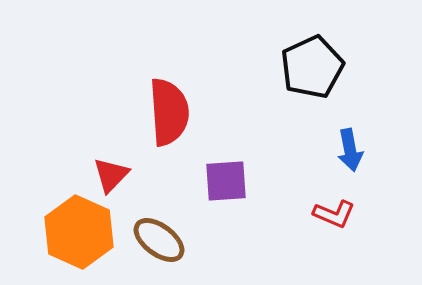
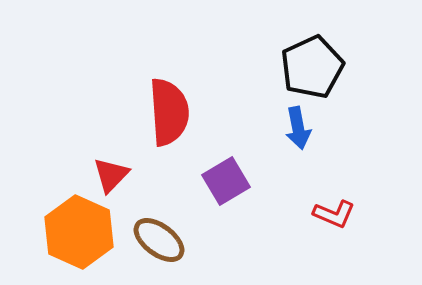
blue arrow: moved 52 px left, 22 px up
purple square: rotated 27 degrees counterclockwise
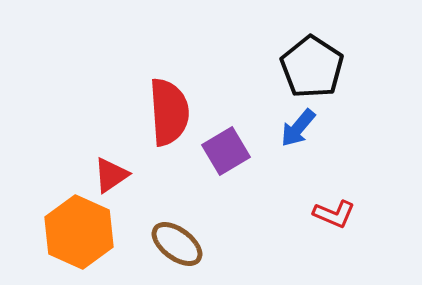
black pentagon: rotated 14 degrees counterclockwise
blue arrow: rotated 51 degrees clockwise
red triangle: rotated 12 degrees clockwise
purple square: moved 30 px up
brown ellipse: moved 18 px right, 4 px down
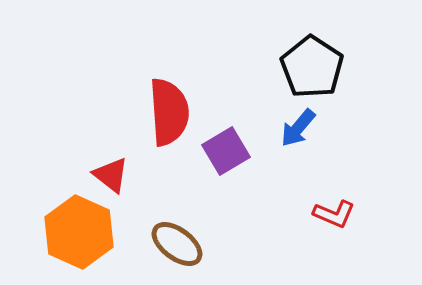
red triangle: rotated 48 degrees counterclockwise
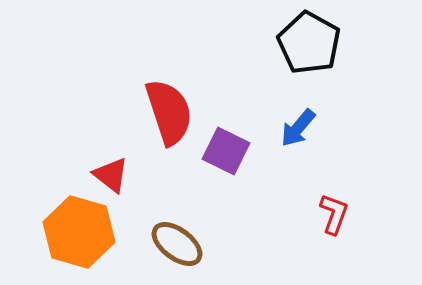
black pentagon: moved 3 px left, 24 px up; rotated 4 degrees counterclockwise
red semicircle: rotated 14 degrees counterclockwise
purple square: rotated 33 degrees counterclockwise
red L-shape: rotated 93 degrees counterclockwise
orange hexagon: rotated 8 degrees counterclockwise
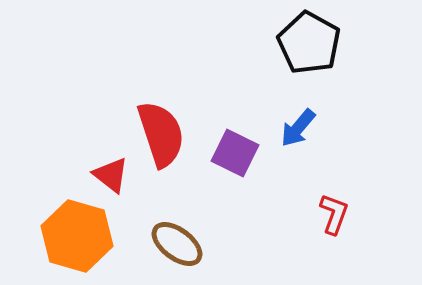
red semicircle: moved 8 px left, 22 px down
purple square: moved 9 px right, 2 px down
orange hexagon: moved 2 px left, 4 px down
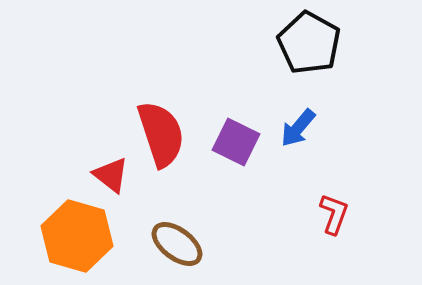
purple square: moved 1 px right, 11 px up
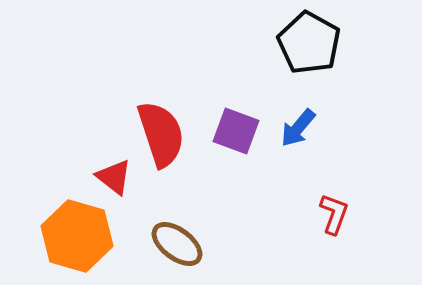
purple square: moved 11 px up; rotated 6 degrees counterclockwise
red triangle: moved 3 px right, 2 px down
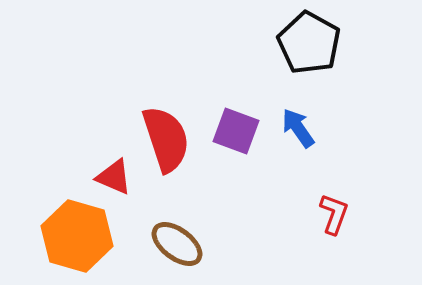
blue arrow: rotated 105 degrees clockwise
red semicircle: moved 5 px right, 5 px down
red triangle: rotated 15 degrees counterclockwise
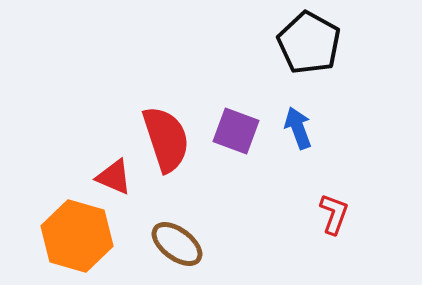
blue arrow: rotated 15 degrees clockwise
